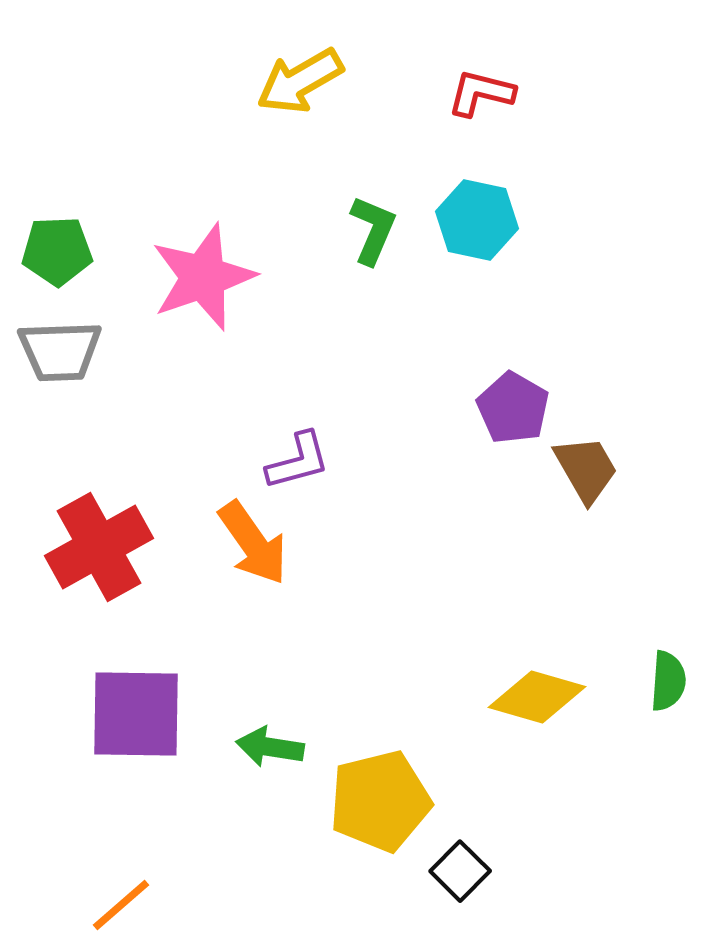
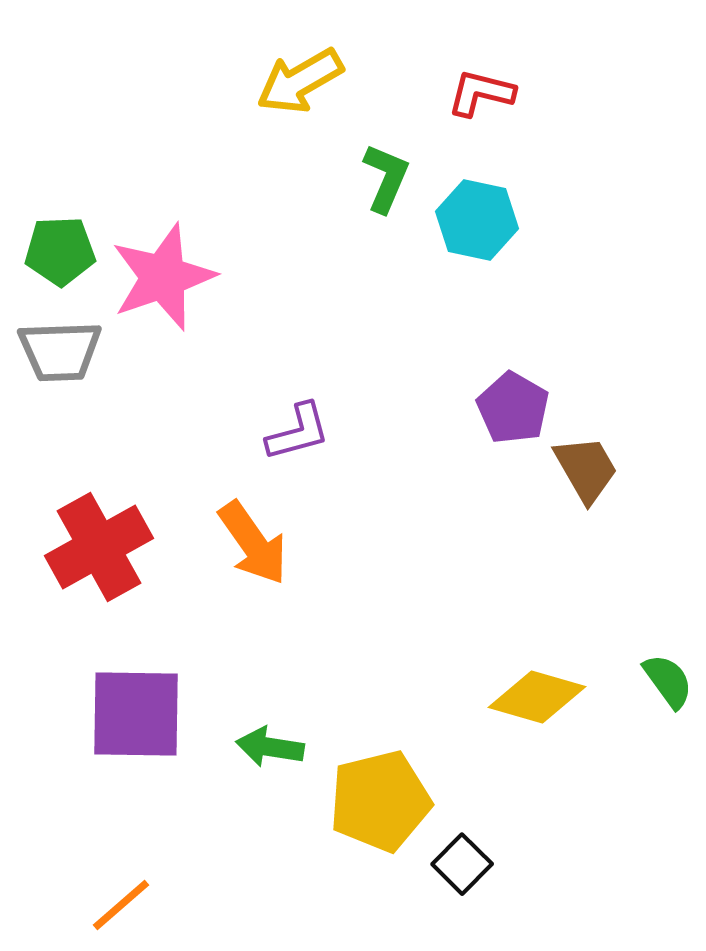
green L-shape: moved 13 px right, 52 px up
green pentagon: moved 3 px right
pink star: moved 40 px left
purple L-shape: moved 29 px up
green semicircle: rotated 40 degrees counterclockwise
black square: moved 2 px right, 7 px up
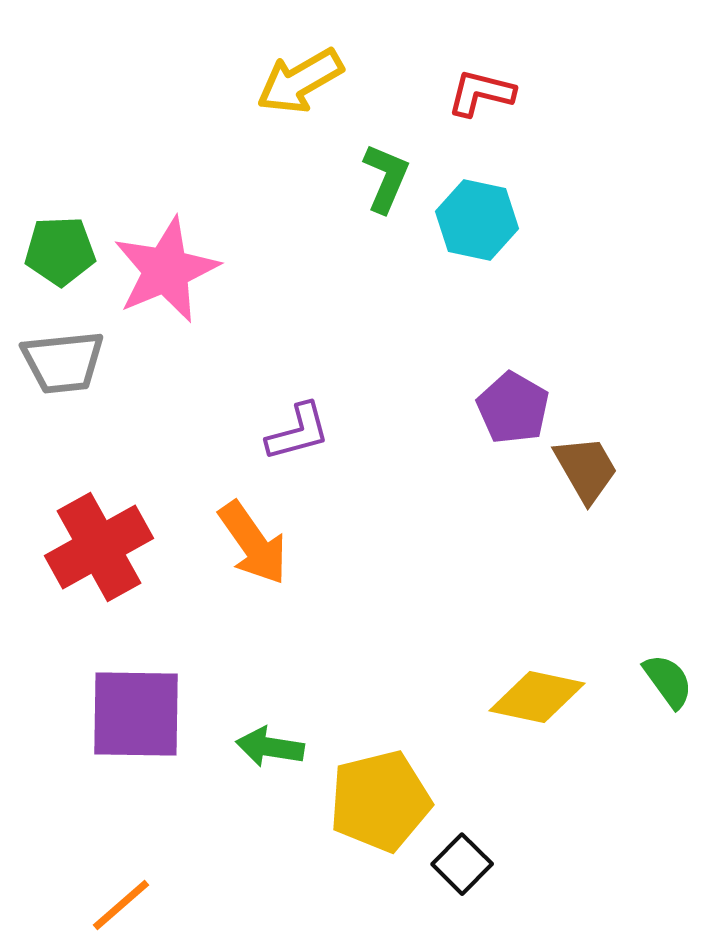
pink star: moved 3 px right, 7 px up; rotated 4 degrees counterclockwise
gray trapezoid: moved 3 px right, 11 px down; rotated 4 degrees counterclockwise
yellow diamond: rotated 4 degrees counterclockwise
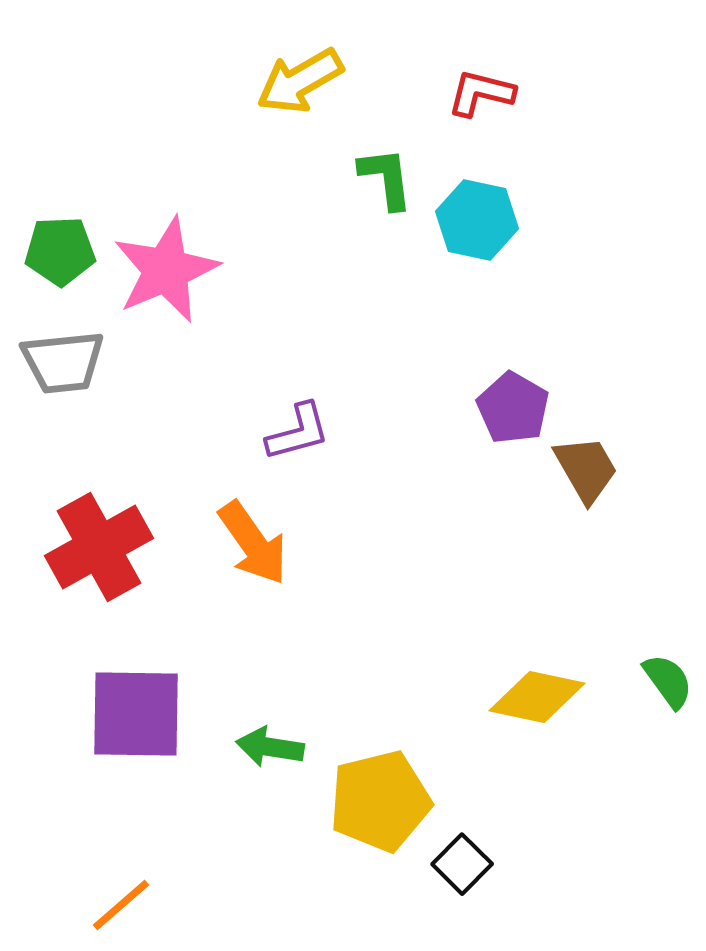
green L-shape: rotated 30 degrees counterclockwise
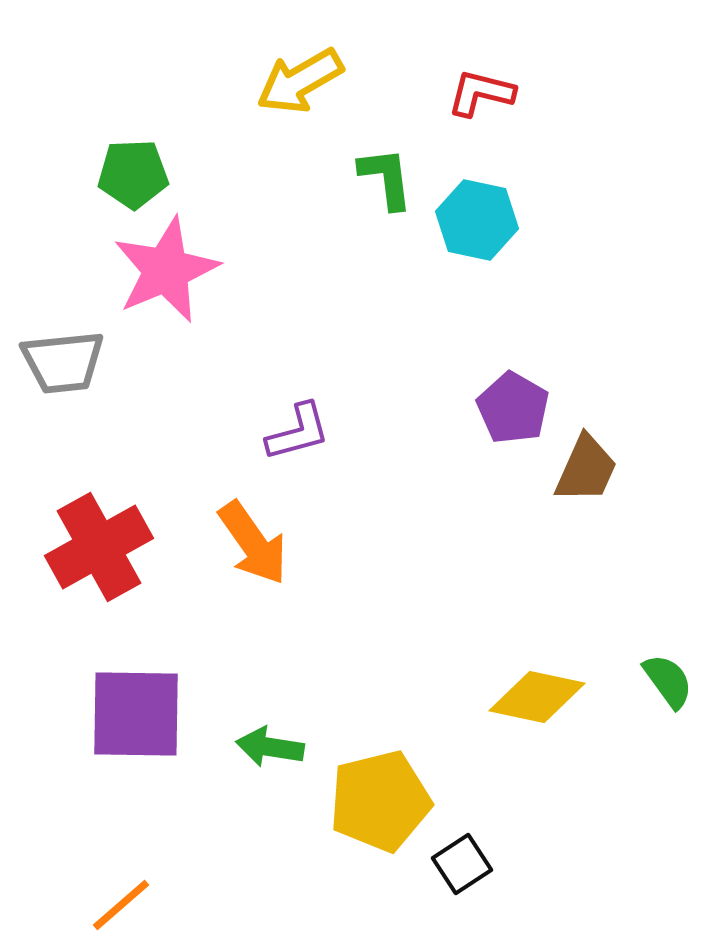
green pentagon: moved 73 px right, 77 px up
brown trapezoid: rotated 54 degrees clockwise
black square: rotated 12 degrees clockwise
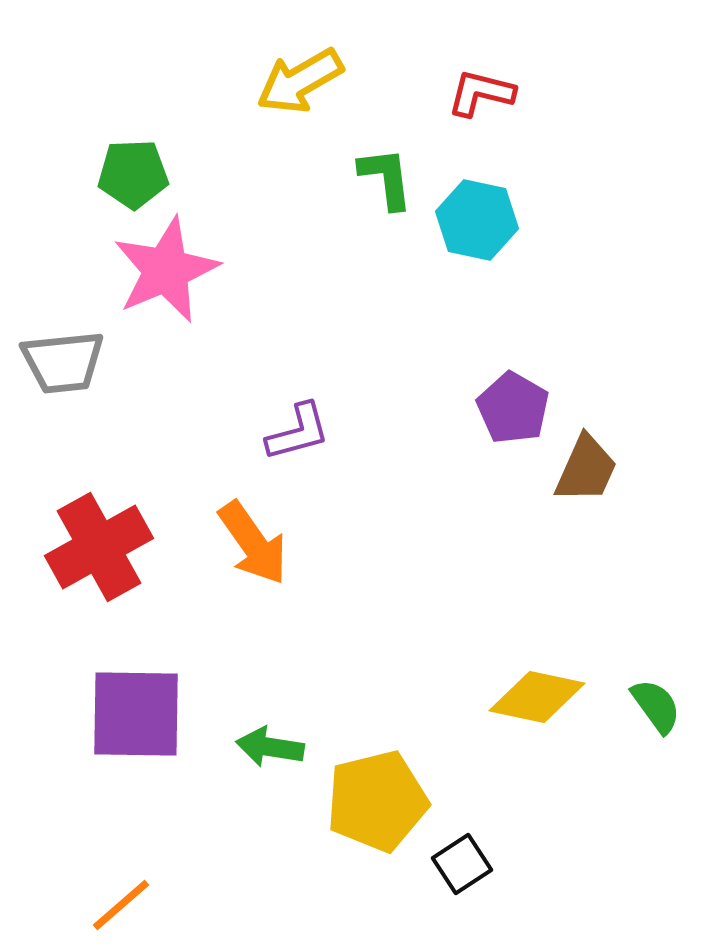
green semicircle: moved 12 px left, 25 px down
yellow pentagon: moved 3 px left
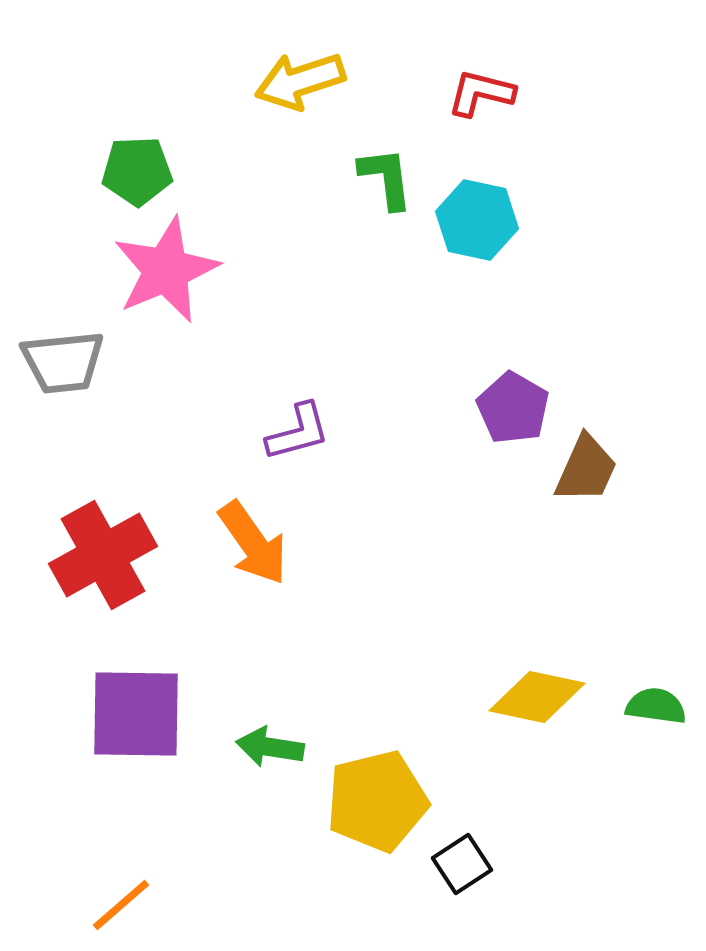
yellow arrow: rotated 12 degrees clockwise
green pentagon: moved 4 px right, 3 px up
red cross: moved 4 px right, 8 px down
green semicircle: rotated 46 degrees counterclockwise
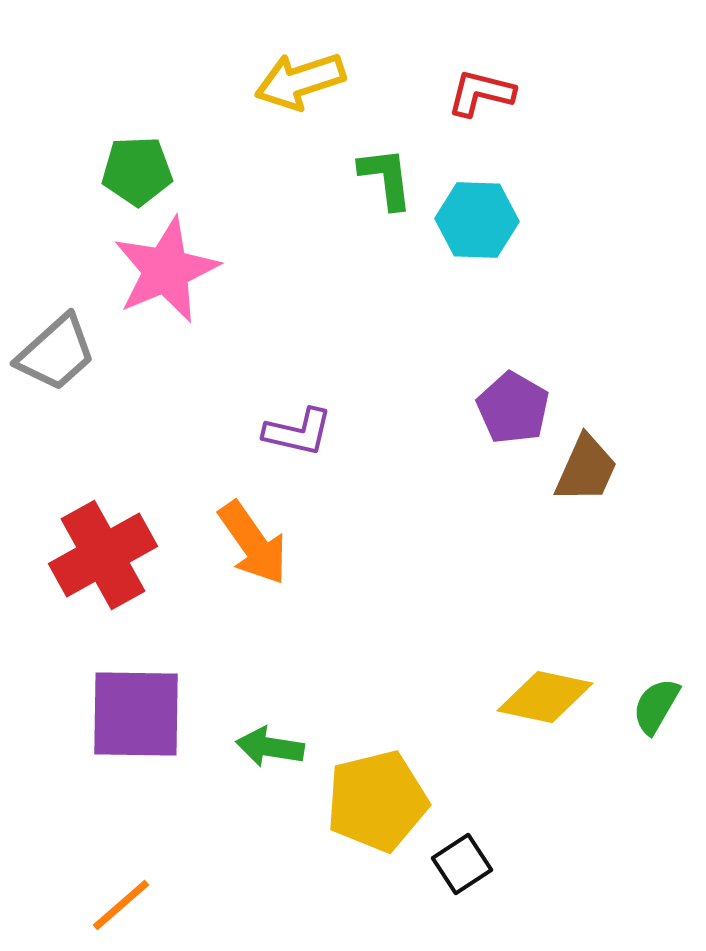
cyan hexagon: rotated 10 degrees counterclockwise
gray trapezoid: moved 7 px left, 9 px up; rotated 36 degrees counterclockwise
purple L-shape: rotated 28 degrees clockwise
yellow diamond: moved 8 px right
green semicircle: rotated 68 degrees counterclockwise
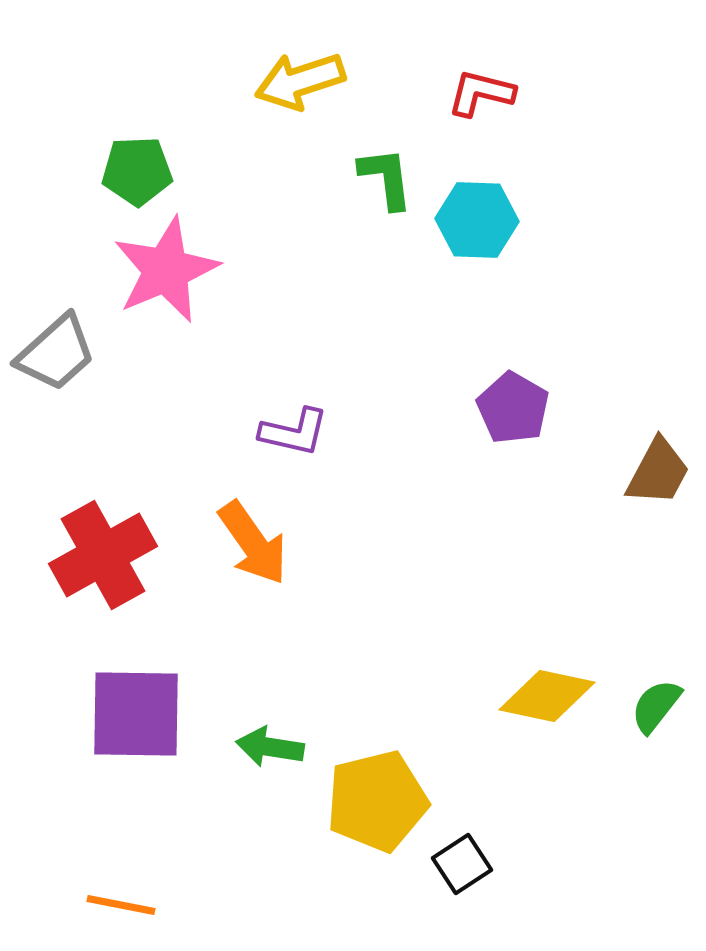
purple L-shape: moved 4 px left
brown trapezoid: moved 72 px right, 3 px down; rotated 4 degrees clockwise
yellow diamond: moved 2 px right, 1 px up
green semicircle: rotated 8 degrees clockwise
orange line: rotated 52 degrees clockwise
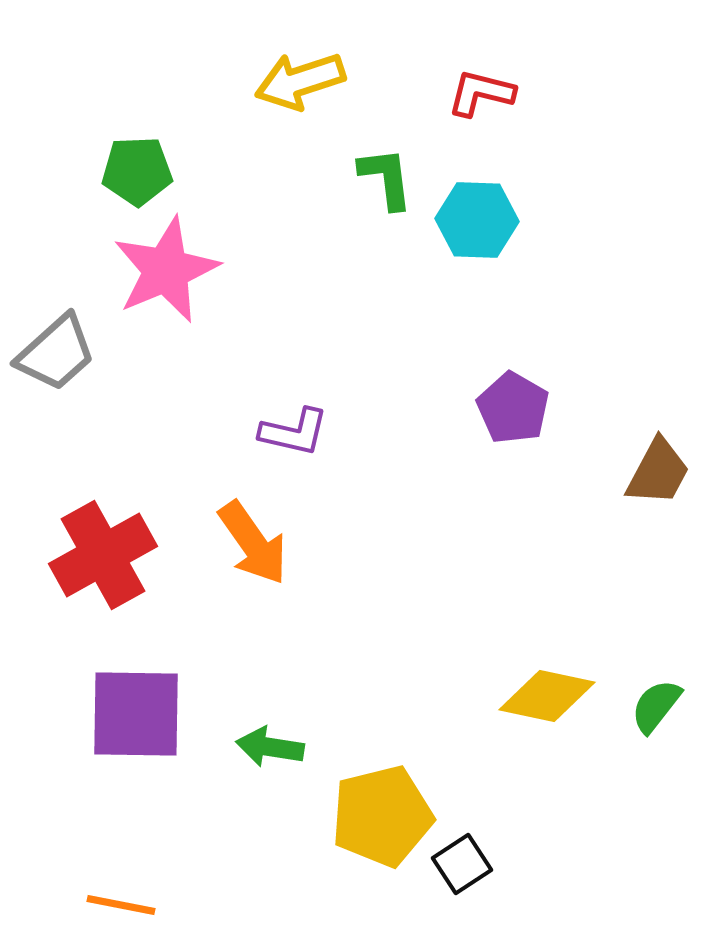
yellow pentagon: moved 5 px right, 15 px down
